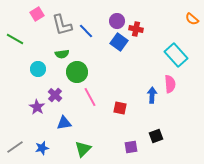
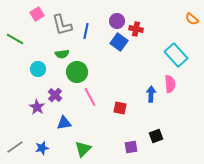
blue line: rotated 56 degrees clockwise
blue arrow: moved 1 px left, 1 px up
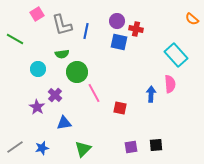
blue square: rotated 24 degrees counterclockwise
pink line: moved 4 px right, 4 px up
black square: moved 9 px down; rotated 16 degrees clockwise
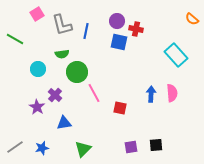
pink semicircle: moved 2 px right, 9 px down
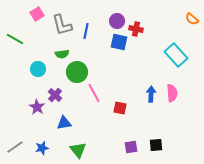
green triangle: moved 5 px left, 1 px down; rotated 24 degrees counterclockwise
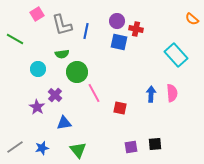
black square: moved 1 px left, 1 px up
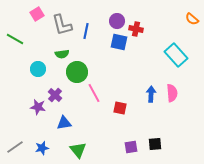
purple star: moved 1 px right; rotated 21 degrees counterclockwise
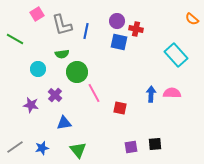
pink semicircle: rotated 84 degrees counterclockwise
purple star: moved 7 px left, 2 px up
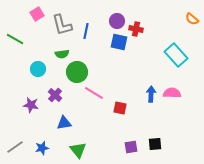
pink line: rotated 30 degrees counterclockwise
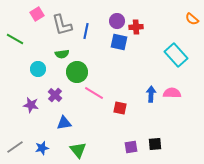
red cross: moved 2 px up; rotated 16 degrees counterclockwise
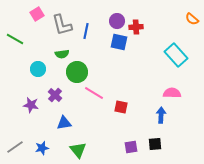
blue arrow: moved 10 px right, 21 px down
red square: moved 1 px right, 1 px up
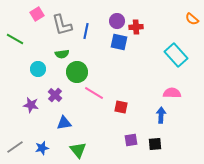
purple square: moved 7 px up
